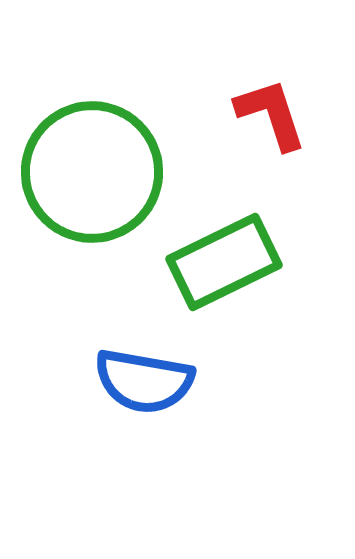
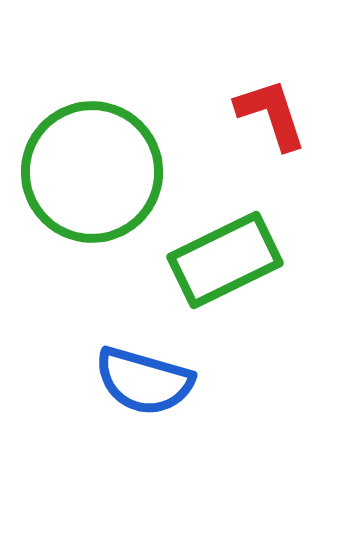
green rectangle: moved 1 px right, 2 px up
blue semicircle: rotated 6 degrees clockwise
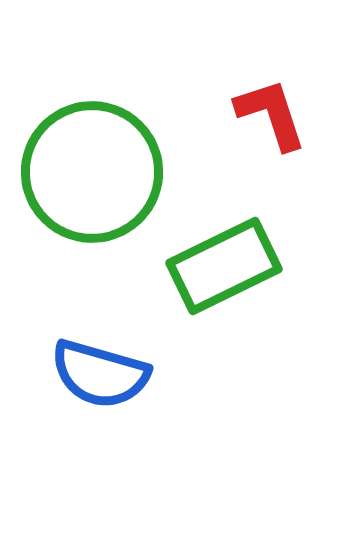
green rectangle: moved 1 px left, 6 px down
blue semicircle: moved 44 px left, 7 px up
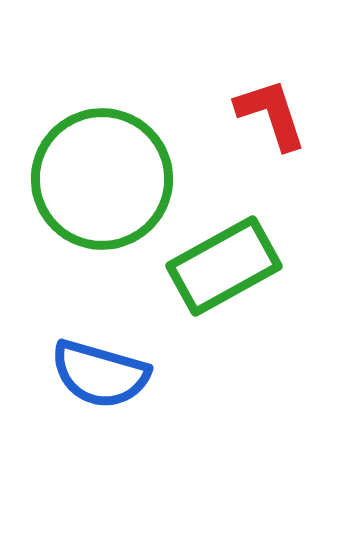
green circle: moved 10 px right, 7 px down
green rectangle: rotated 3 degrees counterclockwise
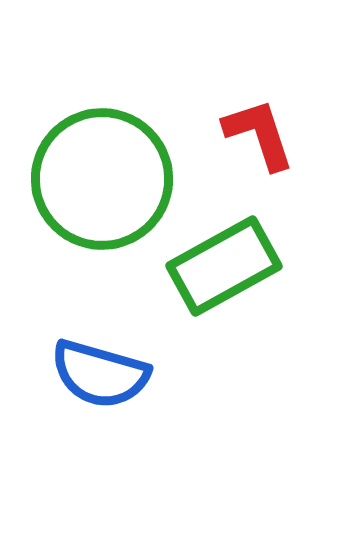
red L-shape: moved 12 px left, 20 px down
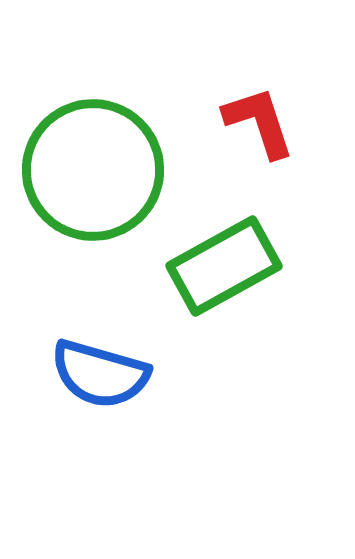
red L-shape: moved 12 px up
green circle: moved 9 px left, 9 px up
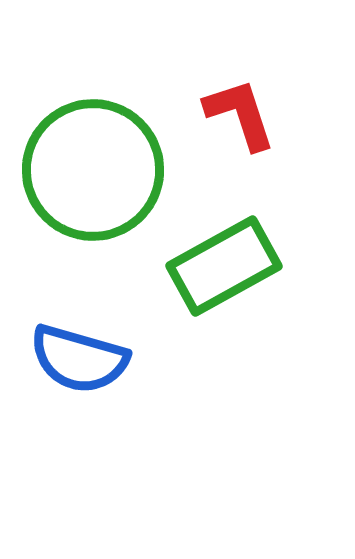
red L-shape: moved 19 px left, 8 px up
blue semicircle: moved 21 px left, 15 px up
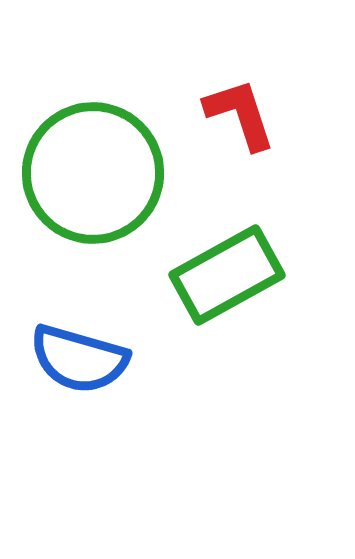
green circle: moved 3 px down
green rectangle: moved 3 px right, 9 px down
